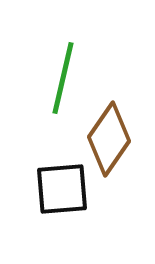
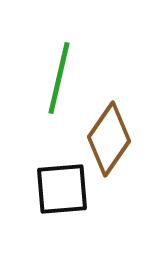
green line: moved 4 px left
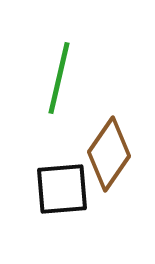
brown diamond: moved 15 px down
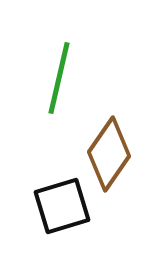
black square: moved 17 px down; rotated 12 degrees counterclockwise
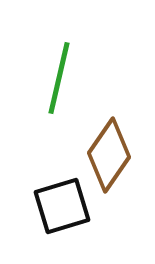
brown diamond: moved 1 px down
